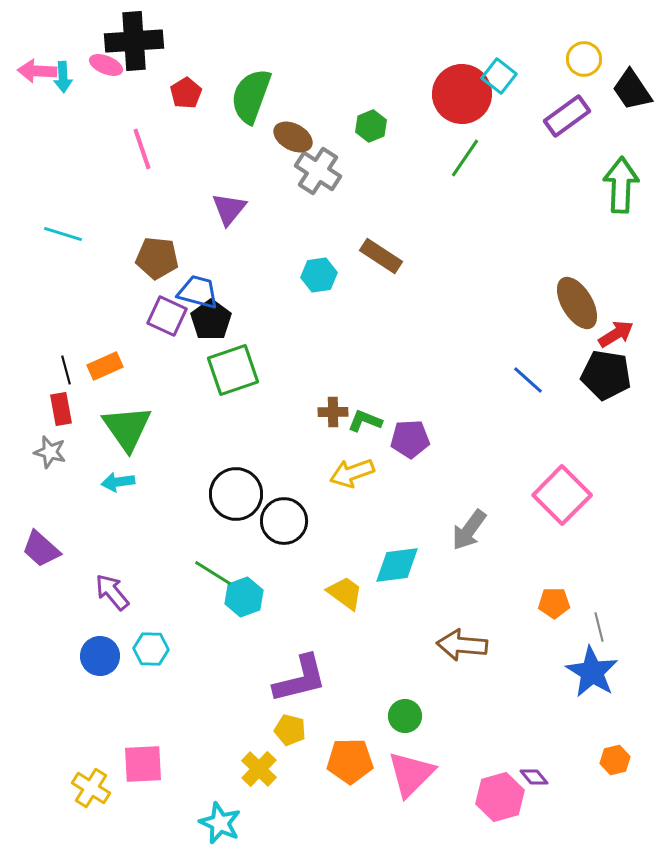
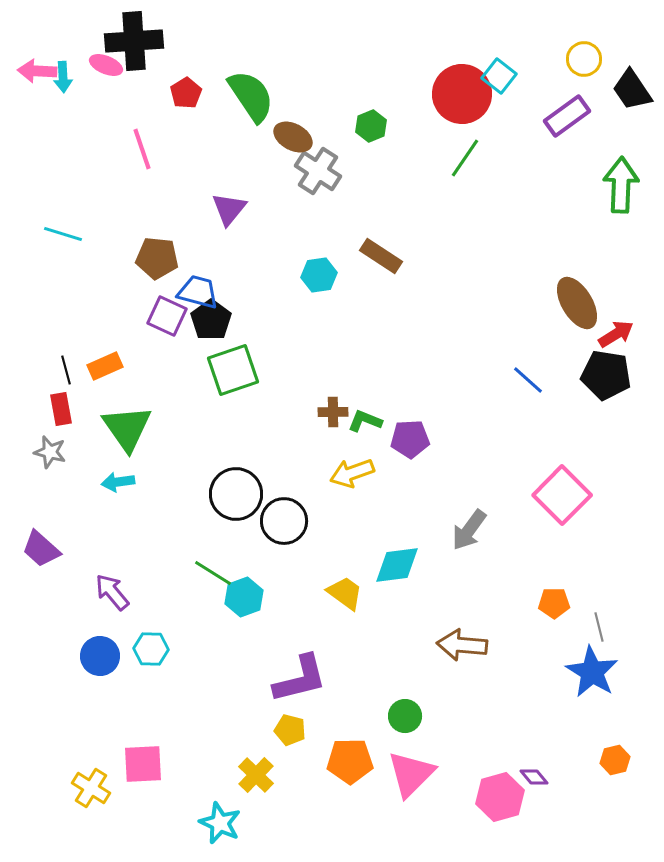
green semicircle at (251, 96): rotated 126 degrees clockwise
yellow cross at (259, 769): moved 3 px left, 6 px down
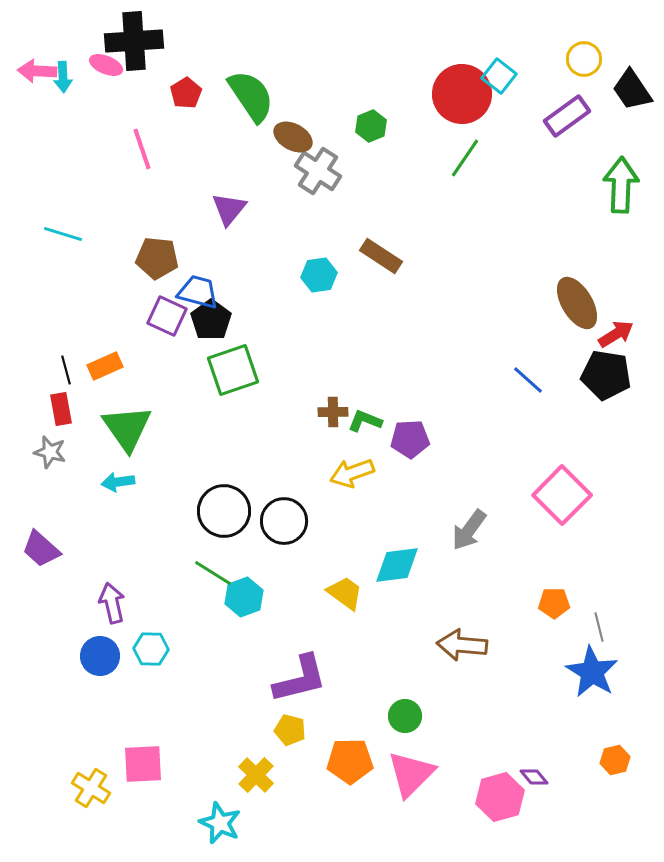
black circle at (236, 494): moved 12 px left, 17 px down
purple arrow at (112, 592): moved 11 px down; rotated 27 degrees clockwise
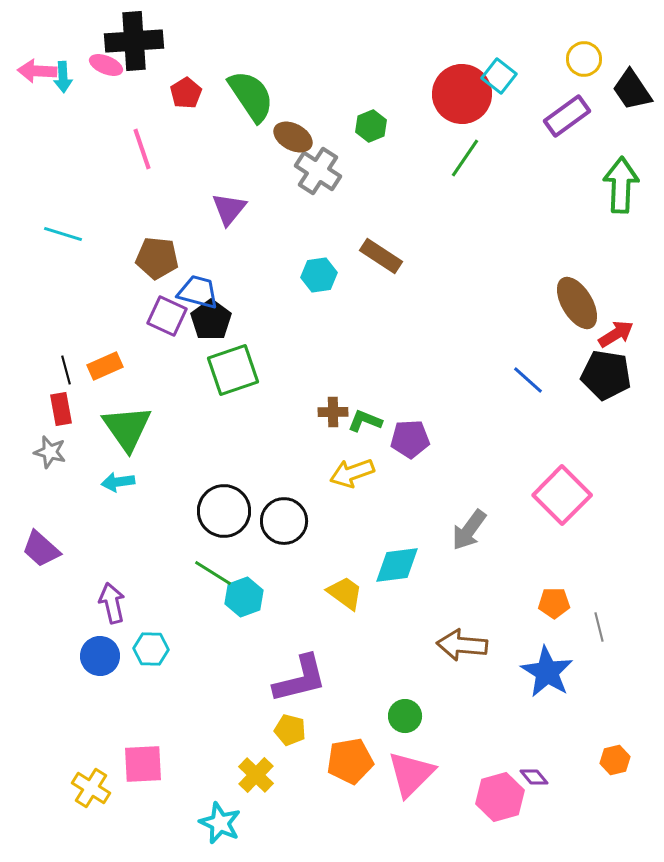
blue star at (592, 672): moved 45 px left
orange pentagon at (350, 761): rotated 9 degrees counterclockwise
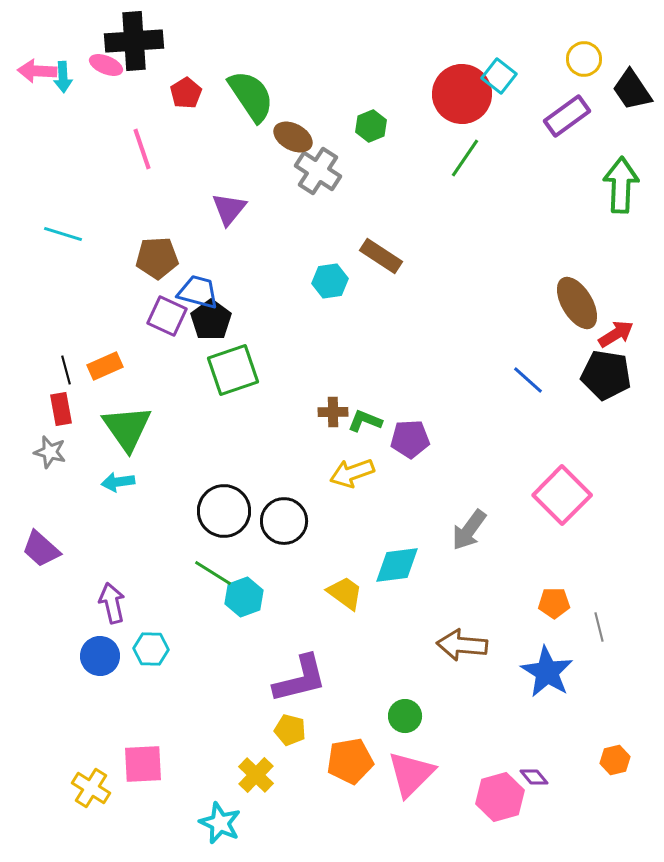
brown pentagon at (157, 258): rotated 9 degrees counterclockwise
cyan hexagon at (319, 275): moved 11 px right, 6 px down
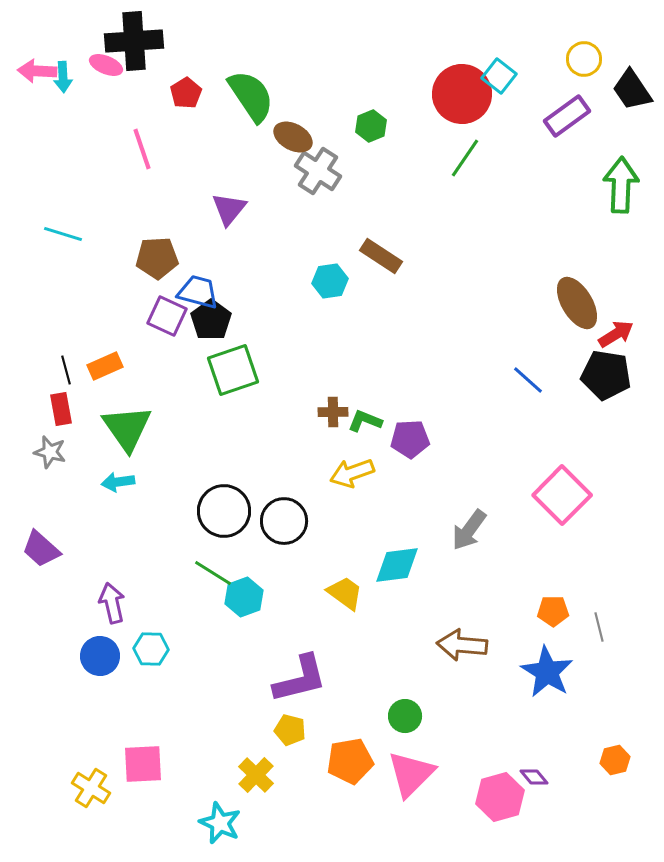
orange pentagon at (554, 603): moved 1 px left, 8 px down
